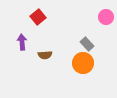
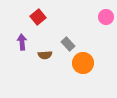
gray rectangle: moved 19 px left
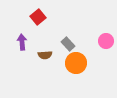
pink circle: moved 24 px down
orange circle: moved 7 px left
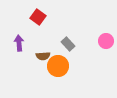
red square: rotated 14 degrees counterclockwise
purple arrow: moved 3 px left, 1 px down
brown semicircle: moved 2 px left, 1 px down
orange circle: moved 18 px left, 3 px down
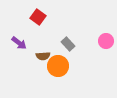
purple arrow: rotated 133 degrees clockwise
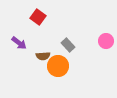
gray rectangle: moved 1 px down
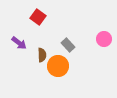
pink circle: moved 2 px left, 2 px up
brown semicircle: moved 1 px left, 1 px up; rotated 88 degrees counterclockwise
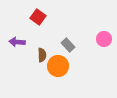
purple arrow: moved 2 px left, 1 px up; rotated 147 degrees clockwise
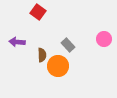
red square: moved 5 px up
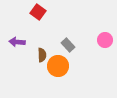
pink circle: moved 1 px right, 1 px down
